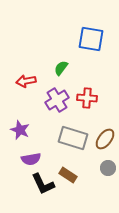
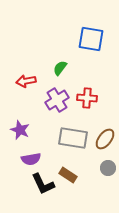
green semicircle: moved 1 px left
gray rectangle: rotated 8 degrees counterclockwise
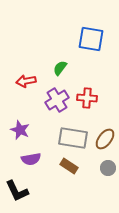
brown rectangle: moved 1 px right, 9 px up
black L-shape: moved 26 px left, 7 px down
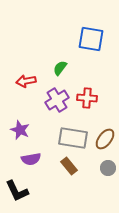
brown rectangle: rotated 18 degrees clockwise
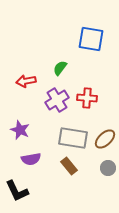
brown ellipse: rotated 10 degrees clockwise
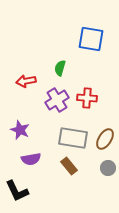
green semicircle: rotated 21 degrees counterclockwise
brown ellipse: rotated 15 degrees counterclockwise
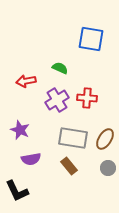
green semicircle: rotated 98 degrees clockwise
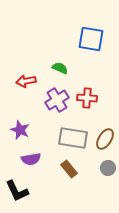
brown rectangle: moved 3 px down
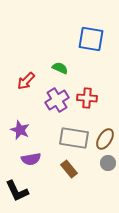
red arrow: rotated 36 degrees counterclockwise
gray rectangle: moved 1 px right
gray circle: moved 5 px up
